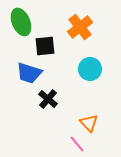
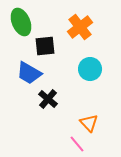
blue trapezoid: rotated 12 degrees clockwise
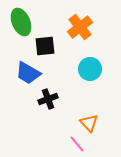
blue trapezoid: moved 1 px left
black cross: rotated 30 degrees clockwise
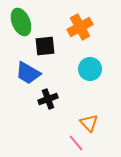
orange cross: rotated 10 degrees clockwise
pink line: moved 1 px left, 1 px up
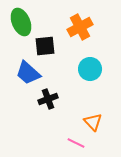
blue trapezoid: rotated 12 degrees clockwise
orange triangle: moved 4 px right, 1 px up
pink line: rotated 24 degrees counterclockwise
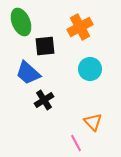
black cross: moved 4 px left, 1 px down; rotated 12 degrees counterclockwise
pink line: rotated 36 degrees clockwise
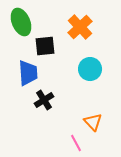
orange cross: rotated 15 degrees counterclockwise
blue trapezoid: rotated 136 degrees counterclockwise
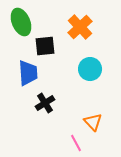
black cross: moved 1 px right, 3 px down
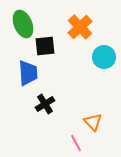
green ellipse: moved 2 px right, 2 px down
cyan circle: moved 14 px right, 12 px up
black cross: moved 1 px down
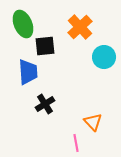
blue trapezoid: moved 1 px up
pink line: rotated 18 degrees clockwise
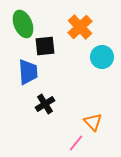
cyan circle: moved 2 px left
pink line: rotated 48 degrees clockwise
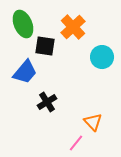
orange cross: moved 7 px left
black square: rotated 15 degrees clockwise
blue trapezoid: moved 3 px left; rotated 44 degrees clockwise
black cross: moved 2 px right, 2 px up
